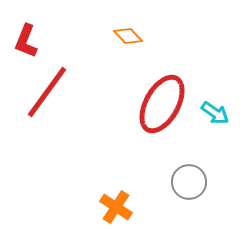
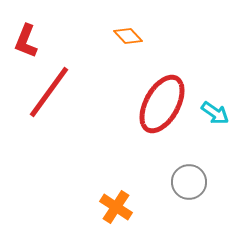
red line: moved 2 px right
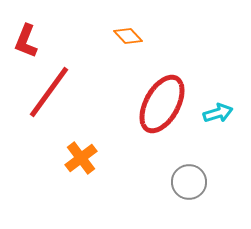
cyan arrow: moved 3 px right; rotated 52 degrees counterclockwise
orange cross: moved 35 px left, 49 px up; rotated 20 degrees clockwise
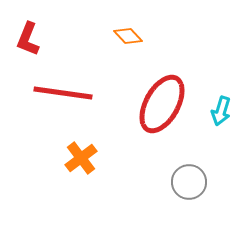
red L-shape: moved 2 px right, 2 px up
red line: moved 14 px right, 1 px down; rotated 62 degrees clockwise
cyan arrow: moved 3 px right, 2 px up; rotated 124 degrees clockwise
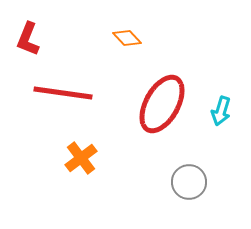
orange diamond: moved 1 px left, 2 px down
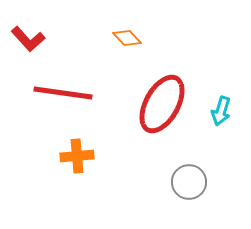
red L-shape: rotated 64 degrees counterclockwise
orange cross: moved 4 px left, 2 px up; rotated 32 degrees clockwise
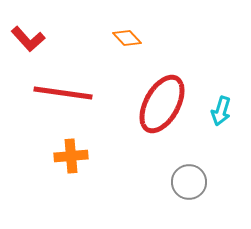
orange cross: moved 6 px left
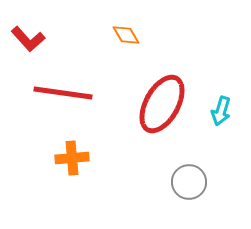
orange diamond: moved 1 px left, 3 px up; rotated 12 degrees clockwise
orange cross: moved 1 px right, 2 px down
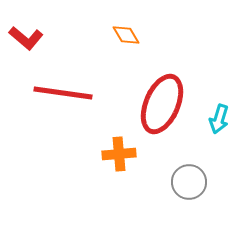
red L-shape: moved 2 px left, 1 px up; rotated 8 degrees counterclockwise
red ellipse: rotated 6 degrees counterclockwise
cyan arrow: moved 2 px left, 8 px down
orange cross: moved 47 px right, 4 px up
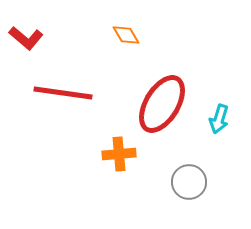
red ellipse: rotated 8 degrees clockwise
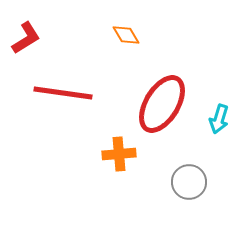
red L-shape: rotated 72 degrees counterclockwise
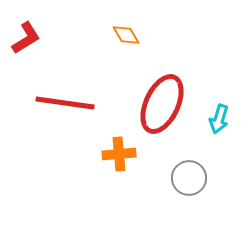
red line: moved 2 px right, 10 px down
red ellipse: rotated 6 degrees counterclockwise
gray circle: moved 4 px up
